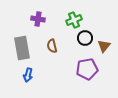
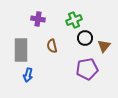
gray rectangle: moved 1 px left, 2 px down; rotated 10 degrees clockwise
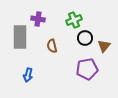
gray rectangle: moved 1 px left, 13 px up
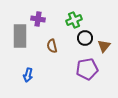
gray rectangle: moved 1 px up
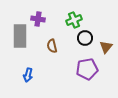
brown triangle: moved 2 px right, 1 px down
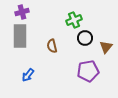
purple cross: moved 16 px left, 7 px up; rotated 24 degrees counterclockwise
purple pentagon: moved 1 px right, 2 px down
blue arrow: rotated 24 degrees clockwise
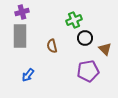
brown triangle: moved 1 px left, 2 px down; rotated 24 degrees counterclockwise
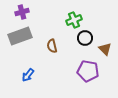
gray rectangle: rotated 70 degrees clockwise
purple pentagon: rotated 20 degrees clockwise
